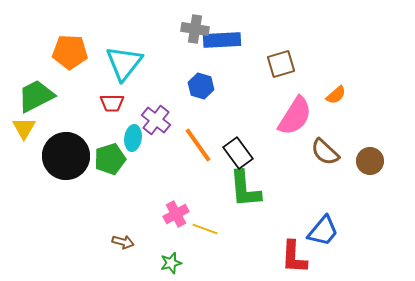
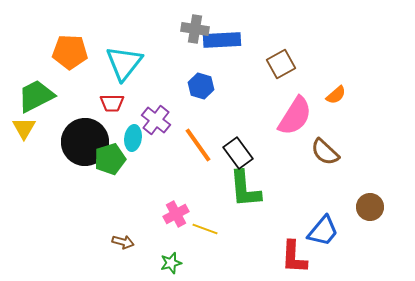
brown square: rotated 12 degrees counterclockwise
black circle: moved 19 px right, 14 px up
brown circle: moved 46 px down
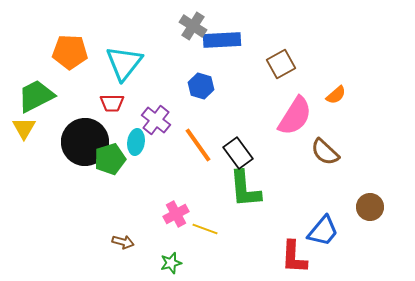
gray cross: moved 2 px left, 3 px up; rotated 24 degrees clockwise
cyan ellipse: moved 3 px right, 4 px down
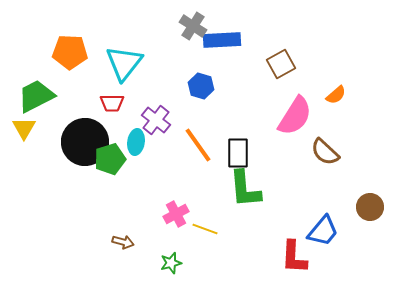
black rectangle: rotated 36 degrees clockwise
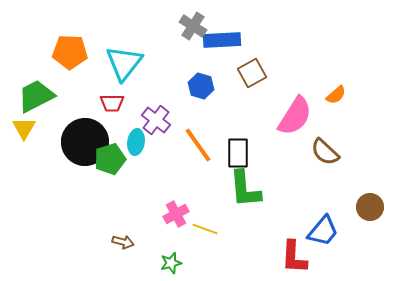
brown square: moved 29 px left, 9 px down
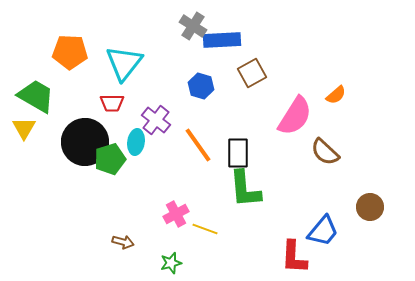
green trapezoid: rotated 57 degrees clockwise
